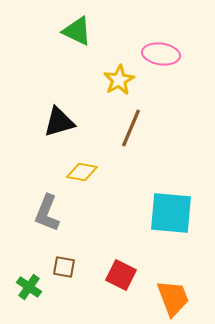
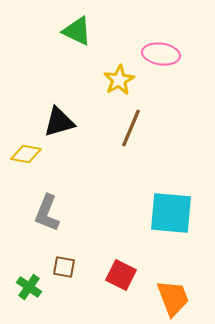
yellow diamond: moved 56 px left, 18 px up
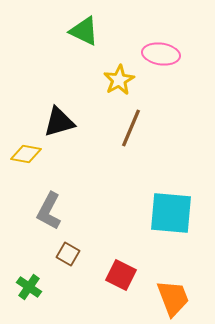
green triangle: moved 7 px right
gray L-shape: moved 2 px right, 2 px up; rotated 6 degrees clockwise
brown square: moved 4 px right, 13 px up; rotated 20 degrees clockwise
